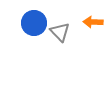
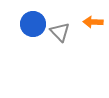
blue circle: moved 1 px left, 1 px down
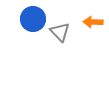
blue circle: moved 5 px up
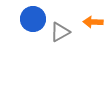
gray triangle: rotated 45 degrees clockwise
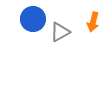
orange arrow: rotated 78 degrees counterclockwise
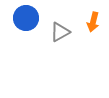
blue circle: moved 7 px left, 1 px up
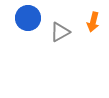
blue circle: moved 2 px right
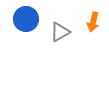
blue circle: moved 2 px left, 1 px down
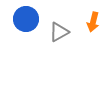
gray triangle: moved 1 px left
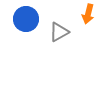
orange arrow: moved 5 px left, 8 px up
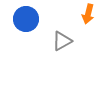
gray triangle: moved 3 px right, 9 px down
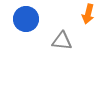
gray triangle: rotated 35 degrees clockwise
